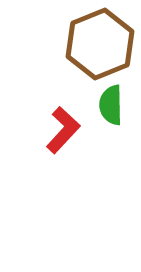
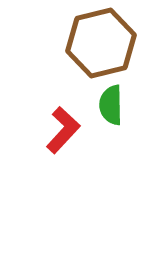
brown hexagon: moved 1 px right, 1 px up; rotated 8 degrees clockwise
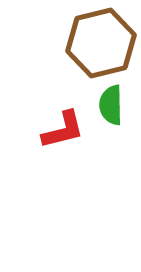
red L-shape: rotated 33 degrees clockwise
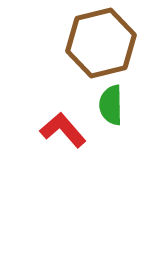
red L-shape: rotated 117 degrees counterclockwise
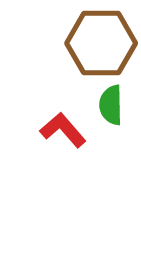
brown hexagon: rotated 14 degrees clockwise
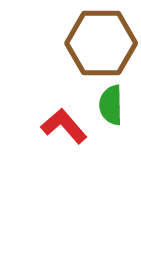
red L-shape: moved 1 px right, 4 px up
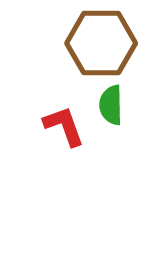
red L-shape: rotated 21 degrees clockwise
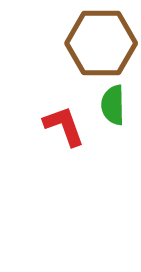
green semicircle: moved 2 px right
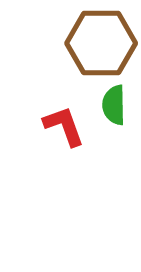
green semicircle: moved 1 px right
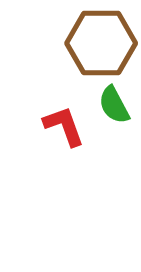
green semicircle: rotated 27 degrees counterclockwise
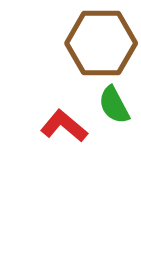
red L-shape: rotated 30 degrees counterclockwise
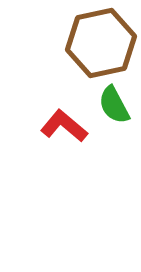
brown hexagon: rotated 12 degrees counterclockwise
